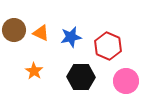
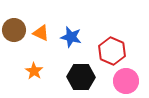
blue star: rotated 25 degrees clockwise
red hexagon: moved 4 px right, 5 px down
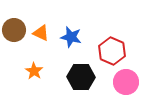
pink circle: moved 1 px down
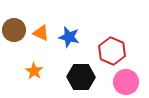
blue star: moved 2 px left
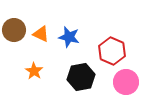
orange triangle: moved 1 px down
black hexagon: rotated 12 degrees counterclockwise
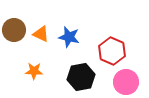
orange star: rotated 30 degrees counterclockwise
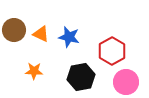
red hexagon: rotated 8 degrees clockwise
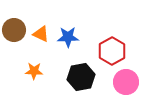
blue star: moved 1 px left; rotated 15 degrees counterclockwise
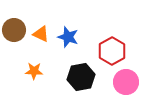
blue star: rotated 20 degrees clockwise
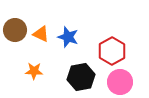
brown circle: moved 1 px right
pink circle: moved 6 px left
